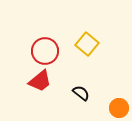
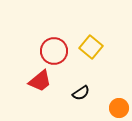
yellow square: moved 4 px right, 3 px down
red circle: moved 9 px right
black semicircle: rotated 108 degrees clockwise
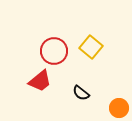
black semicircle: rotated 72 degrees clockwise
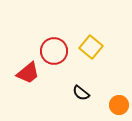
red trapezoid: moved 12 px left, 8 px up
orange circle: moved 3 px up
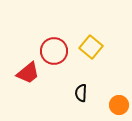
black semicircle: rotated 54 degrees clockwise
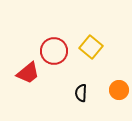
orange circle: moved 15 px up
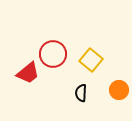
yellow square: moved 13 px down
red circle: moved 1 px left, 3 px down
